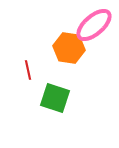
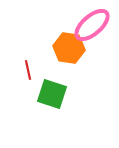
pink ellipse: moved 2 px left
green square: moved 3 px left, 4 px up
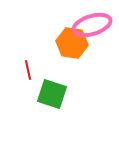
pink ellipse: rotated 24 degrees clockwise
orange hexagon: moved 3 px right, 5 px up
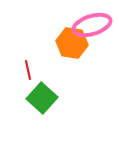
green square: moved 10 px left, 4 px down; rotated 24 degrees clockwise
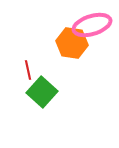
green square: moved 6 px up
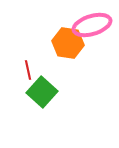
orange hexagon: moved 4 px left
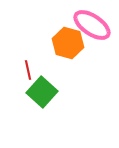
pink ellipse: rotated 51 degrees clockwise
orange hexagon: rotated 8 degrees clockwise
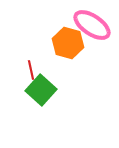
red line: moved 3 px right
green square: moved 1 px left, 2 px up
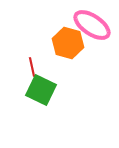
red line: moved 1 px right, 3 px up
green square: rotated 16 degrees counterclockwise
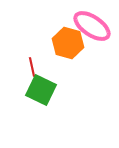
pink ellipse: moved 1 px down
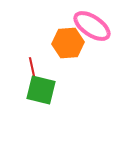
orange hexagon: rotated 20 degrees counterclockwise
green square: rotated 12 degrees counterclockwise
